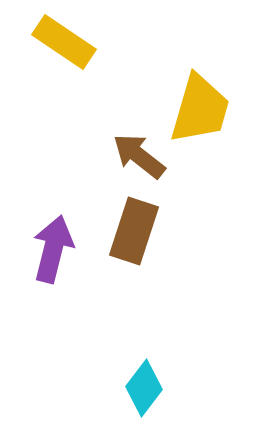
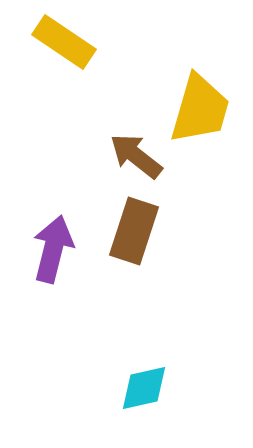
brown arrow: moved 3 px left
cyan diamond: rotated 40 degrees clockwise
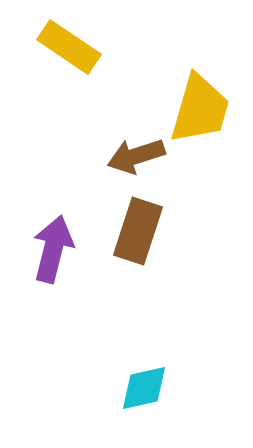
yellow rectangle: moved 5 px right, 5 px down
brown arrow: rotated 56 degrees counterclockwise
brown rectangle: moved 4 px right
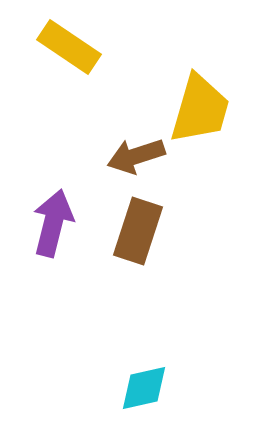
purple arrow: moved 26 px up
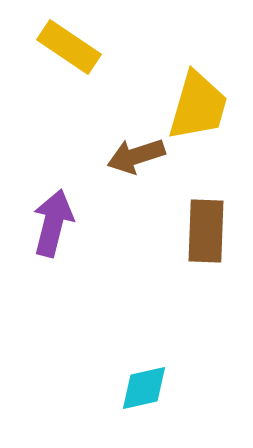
yellow trapezoid: moved 2 px left, 3 px up
brown rectangle: moved 68 px right; rotated 16 degrees counterclockwise
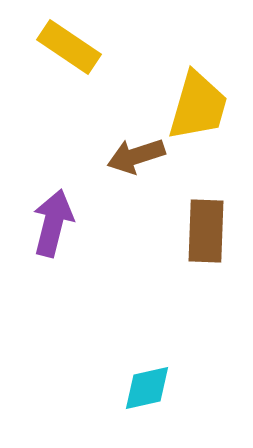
cyan diamond: moved 3 px right
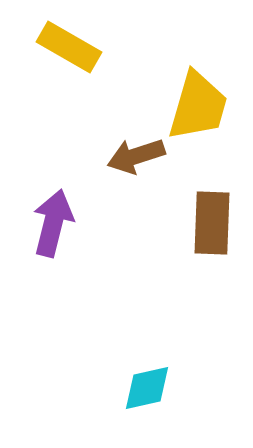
yellow rectangle: rotated 4 degrees counterclockwise
brown rectangle: moved 6 px right, 8 px up
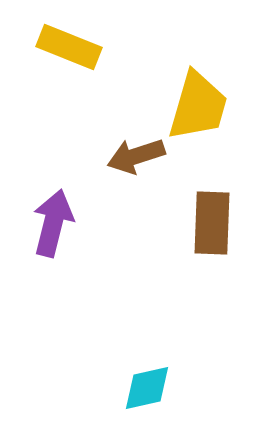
yellow rectangle: rotated 8 degrees counterclockwise
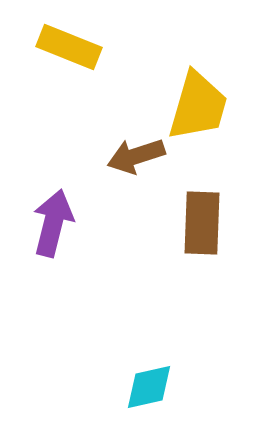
brown rectangle: moved 10 px left
cyan diamond: moved 2 px right, 1 px up
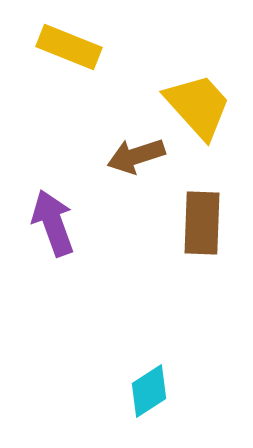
yellow trapezoid: rotated 58 degrees counterclockwise
purple arrow: rotated 34 degrees counterclockwise
cyan diamond: moved 4 px down; rotated 20 degrees counterclockwise
